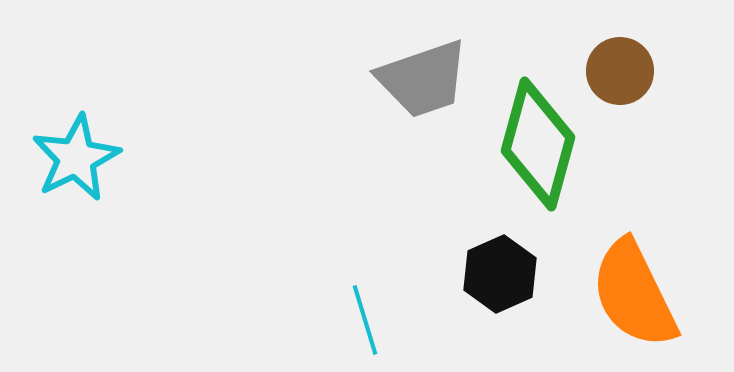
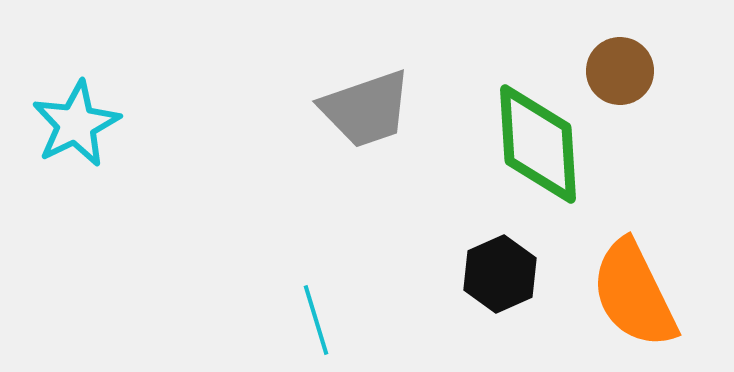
gray trapezoid: moved 57 px left, 30 px down
green diamond: rotated 19 degrees counterclockwise
cyan star: moved 34 px up
cyan line: moved 49 px left
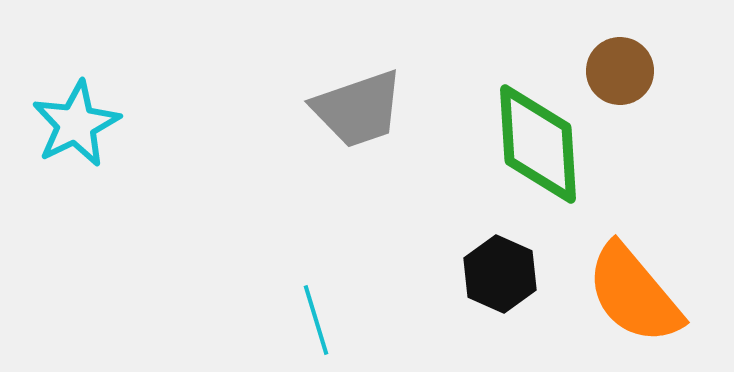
gray trapezoid: moved 8 px left
black hexagon: rotated 12 degrees counterclockwise
orange semicircle: rotated 14 degrees counterclockwise
